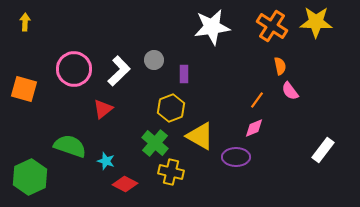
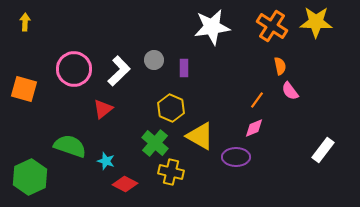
purple rectangle: moved 6 px up
yellow hexagon: rotated 16 degrees counterclockwise
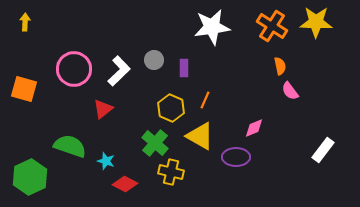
orange line: moved 52 px left; rotated 12 degrees counterclockwise
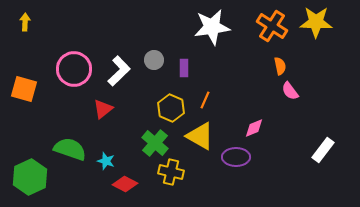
green semicircle: moved 3 px down
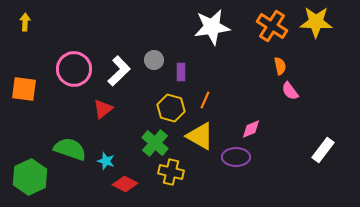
purple rectangle: moved 3 px left, 4 px down
orange square: rotated 8 degrees counterclockwise
yellow hexagon: rotated 8 degrees counterclockwise
pink diamond: moved 3 px left, 1 px down
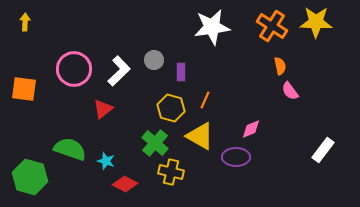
green hexagon: rotated 20 degrees counterclockwise
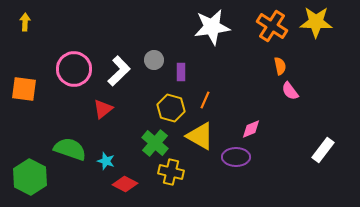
green hexagon: rotated 12 degrees clockwise
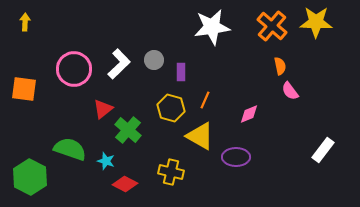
orange cross: rotated 8 degrees clockwise
white L-shape: moved 7 px up
pink diamond: moved 2 px left, 15 px up
green cross: moved 27 px left, 13 px up
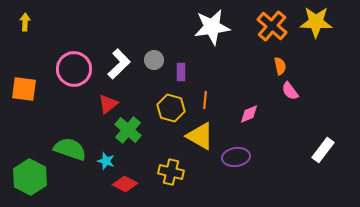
orange line: rotated 18 degrees counterclockwise
red triangle: moved 5 px right, 5 px up
purple ellipse: rotated 8 degrees counterclockwise
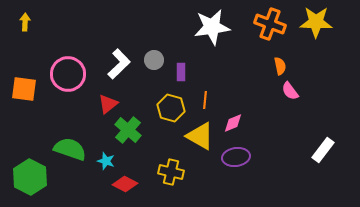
orange cross: moved 2 px left, 2 px up; rotated 20 degrees counterclockwise
pink circle: moved 6 px left, 5 px down
pink diamond: moved 16 px left, 9 px down
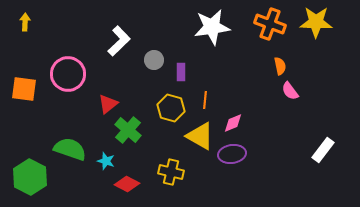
white L-shape: moved 23 px up
purple ellipse: moved 4 px left, 3 px up
red diamond: moved 2 px right
